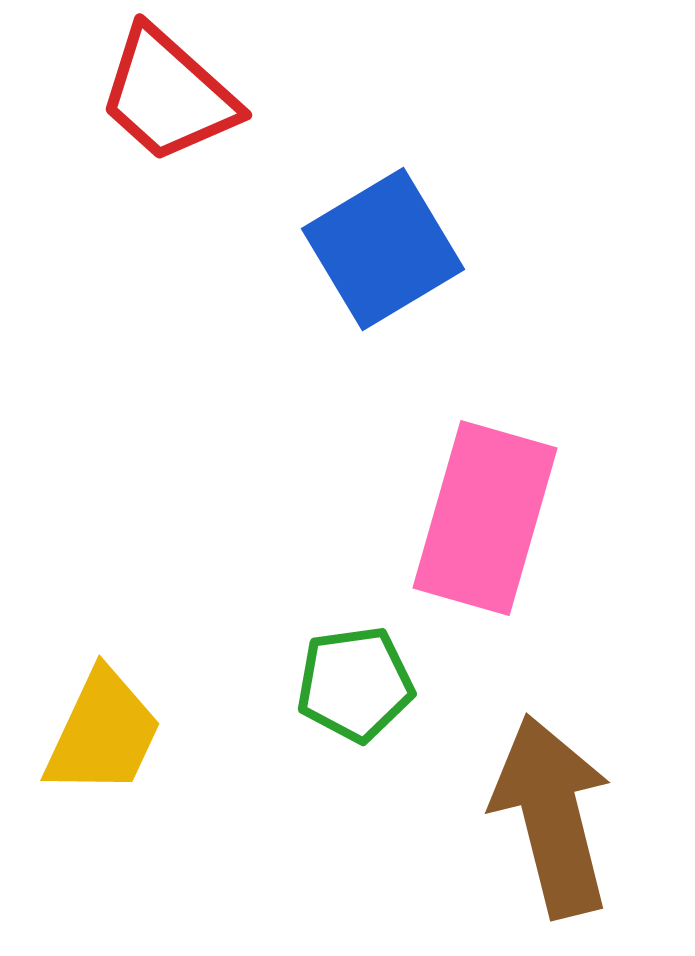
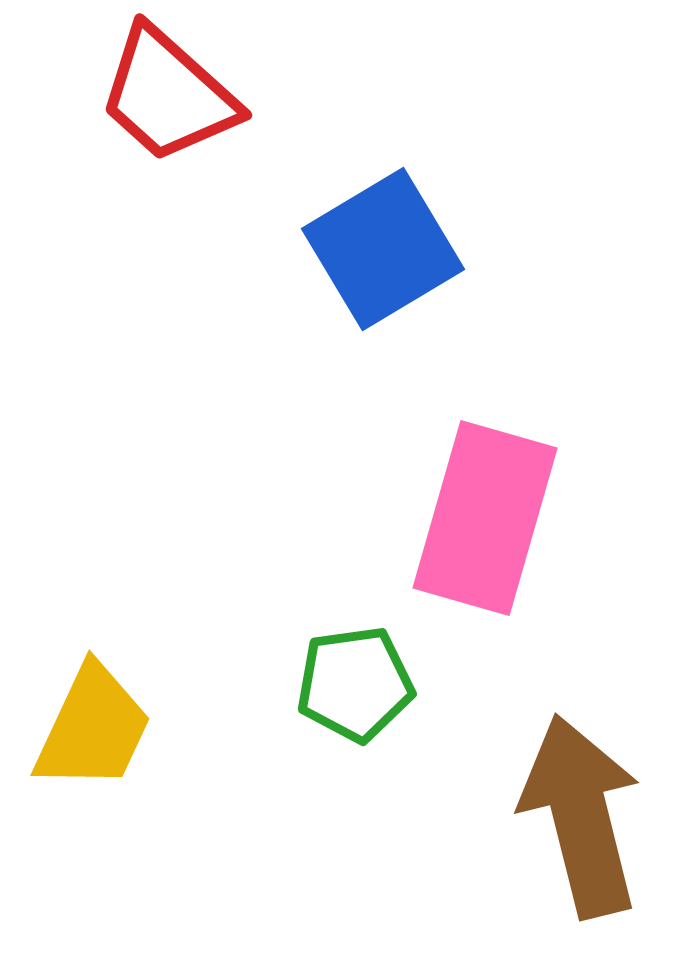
yellow trapezoid: moved 10 px left, 5 px up
brown arrow: moved 29 px right
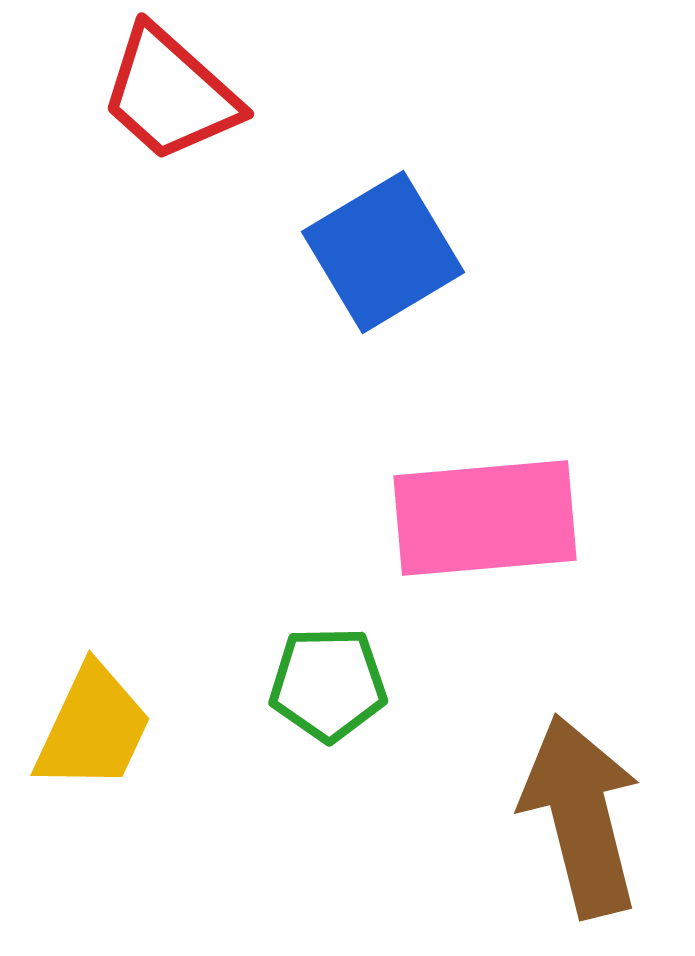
red trapezoid: moved 2 px right, 1 px up
blue square: moved 3 px down
pink rectangle: rotated 69 degrees clockwise
green pentagon: moved 27 px left; rotated 7 degrees clockwise
